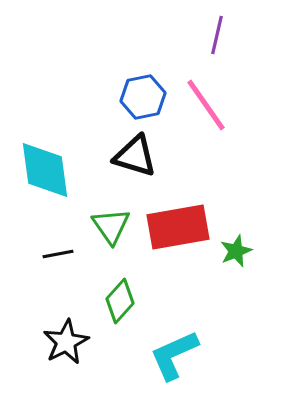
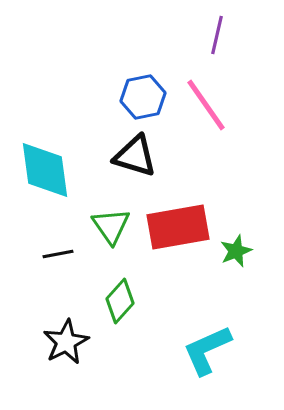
cyan L-shape: moved 33 px right, 5 px up
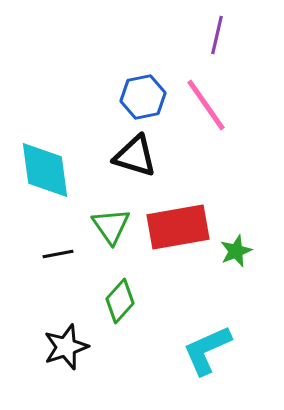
black star: moved 5 px down; rotated 9 degrees clockwise
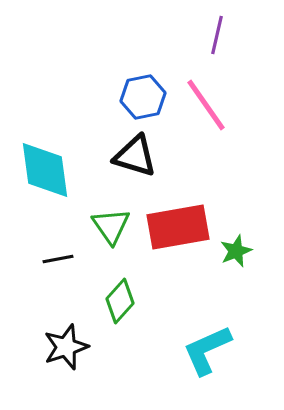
black line: moved 5 px down
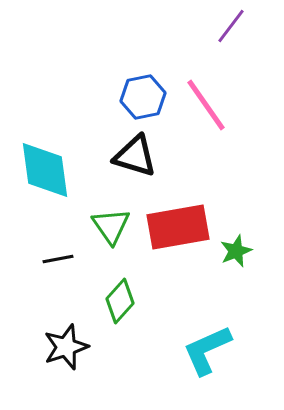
purple line: moved 14 px right, 9 px up; rotated 24 degrees clockwise
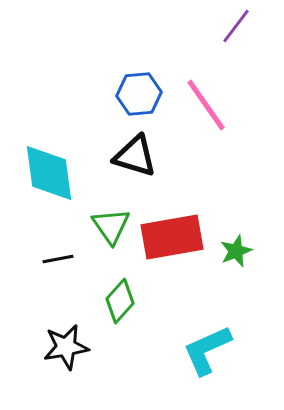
purple line: moved 5 px right
blue hexagon: moved 4 px left, 3 px up; rotated 6 degrees clockwise
cyan diamond: moved 4 px right, 3 px down
red rectangle: moved 6 px left, 10 px down
black star: rotated 9 degrees clockwise
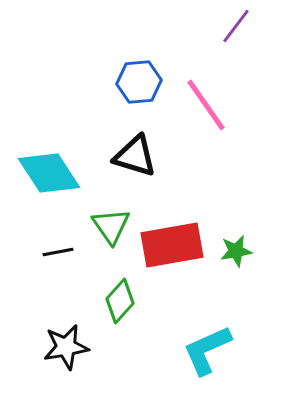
blue hexagon: moved 12 px up
cyan diamond: rotated 26 degrees counterclockwise
red rectangle: moved 8 px down
green star: rotated 12 degrees clockwise
black line: moved 7 px up
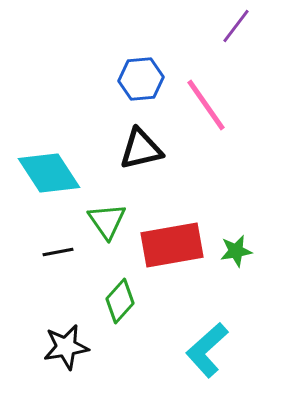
blue hexagon: moved 2 px right, 3 px up
black triangle: moved 6 px right, 7 px up; rotated 30 degrees counterclockwise
green triangle: moved 4 px left, 5 px up
cyan L-shape: rotated 18 degrees counterclockwise
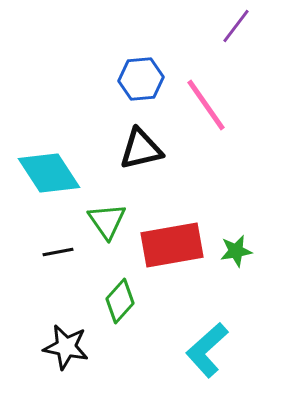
black star: rotated 21 degrees clockwise
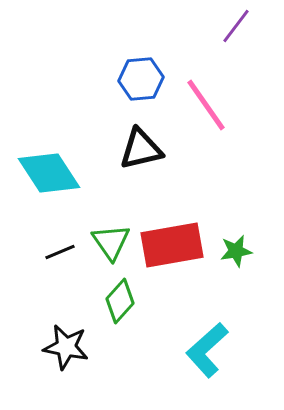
green triangle: moved 4 px right, 21 px down
black line: moved 2 px right; rotated 12 degrees counterclockwise
